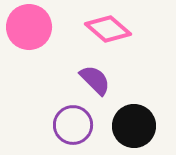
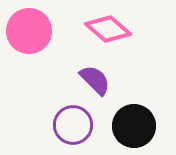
pink circle: moved 4 px down
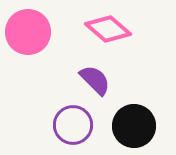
pink circle: moved 1 px left, 1 px down
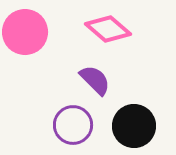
pink circle: moved 3 px left
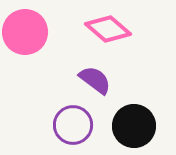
purple semicircle: rotated 8 degrees counterclockwise
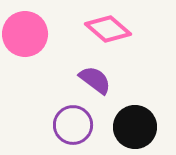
pink circle: moved 2 px down
black circle: moved 1 px right, 1 px down
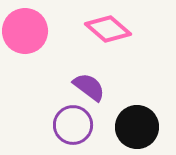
pink circle: moved 3 px up
purple semicircle: moved 6 px left, 7 px down
black circle: moved 2 px right
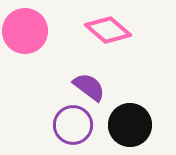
pink diamond: moved 1 px down
black circle: moved 7 px left, 2 px up
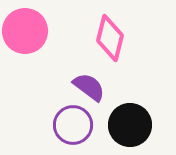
pink diamond: moved 2 px right, 8 px down; rotated 63 degrees clockwise
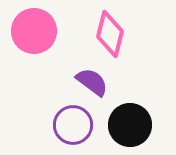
pink circle: moved 9 px right
pink diamond: moved 4 px up
purple semicircle: moved 3 px right, 5 px up
